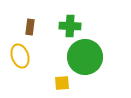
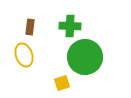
yellow ellipse: moved 4 px right, 1 px up
yellow square: rotated 14 degrees counterclockwise
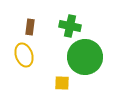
green cross: rotated 10 degrees clockwise
yellow square: rotated 21 degrees clockwise
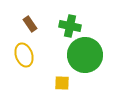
brown rectangle: moved 3 px up; rotated 42 degrees counterclockwise
green circle: moved 2 px up
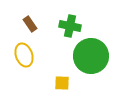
green circle: moved 6 px right, 1 px down
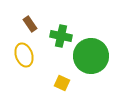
green cross: moved 9 px left, 10 px down
yellow square: rotated 21 degrees clockwise
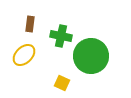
brown rectangle: rotated 42 degrees clockwise
yellow ellipse: rotated 65 degrees clockwise
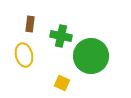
yellow ellipse: rotated 60 degrees counterclockwise
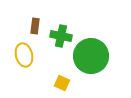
brown rectangle: moved 5 px right, 2 px down
